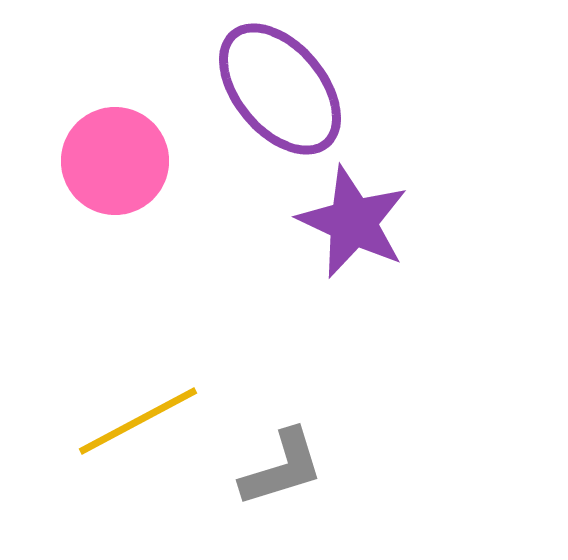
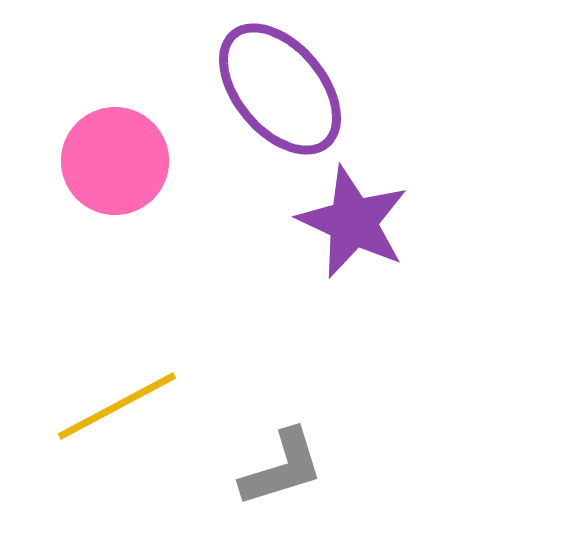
yellow line: moved 21 px left, 15 px up
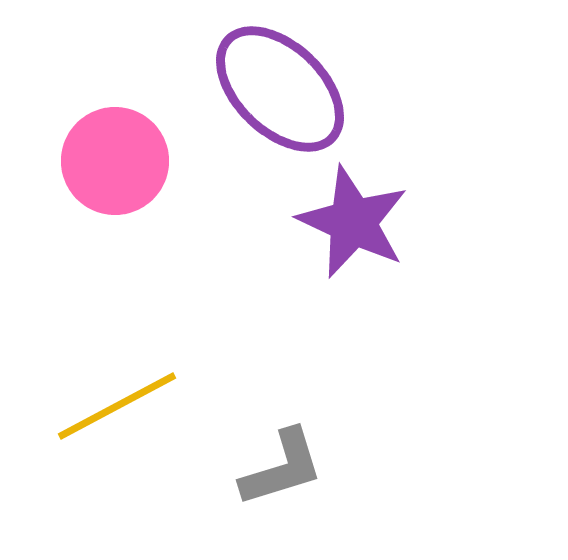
purple ellipse: rotated 6 degrees counterclockwise
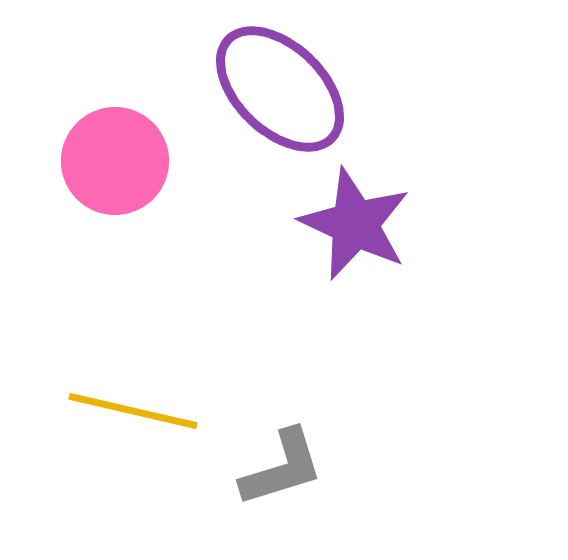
purple star: moved 2 px right, 2 px down
yellow line: moved 16 px right, 5 px down; rotated 41 degrees clockwise
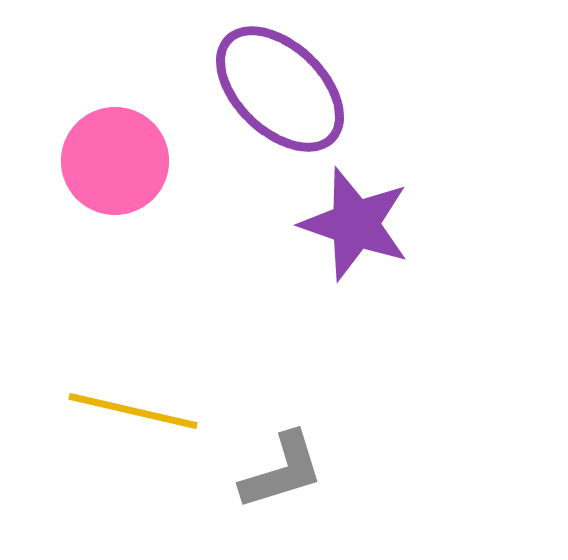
purple star: rotated 6 degrees counterclockwise
gray L-shape: moved 3 px down
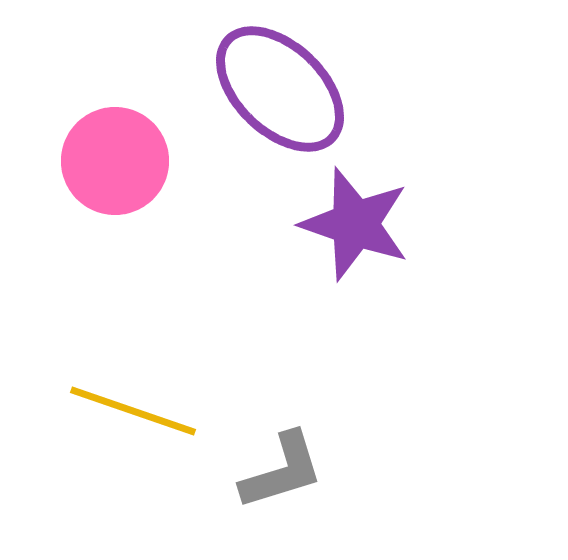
yellow line: rotated 6 degrees clockwise
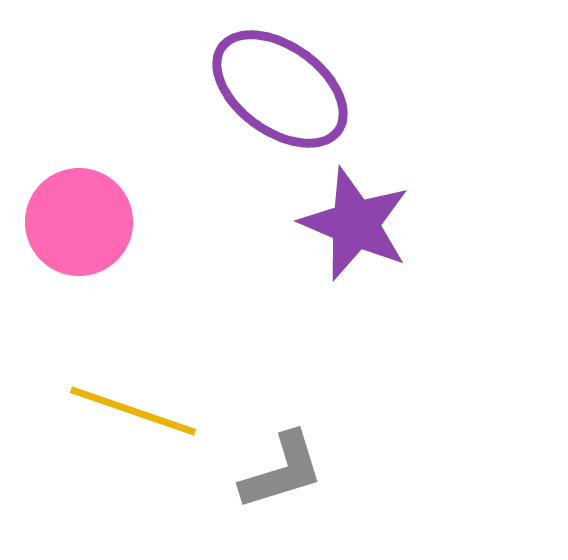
purple ellipse: rotated 8 degrees counterclockwise
pink circle: moved 36 px left, 61 px down
purple star: rotated 4 degrees clockwise
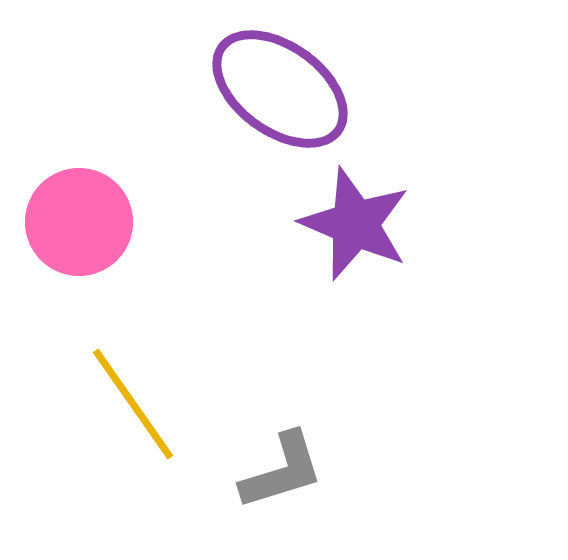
yellow line: moved 7 px up; rotated 36 degrees clockwise
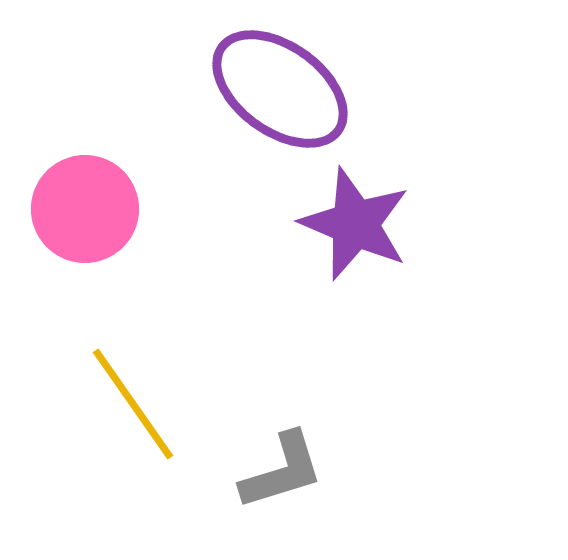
pink circle: moved 6 px right, 13 px up
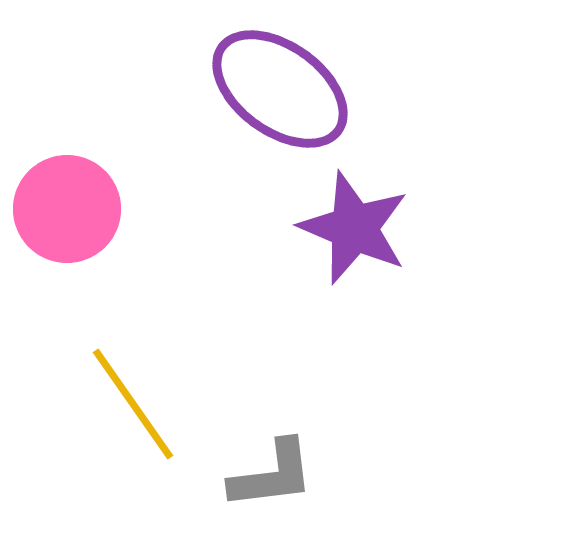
pink circle: moved 18 px left
purple star: moved 1 px left, 4 px down
gray L-shape: moved 10 px left, 4 px down; rotated 10 degrees clockwise
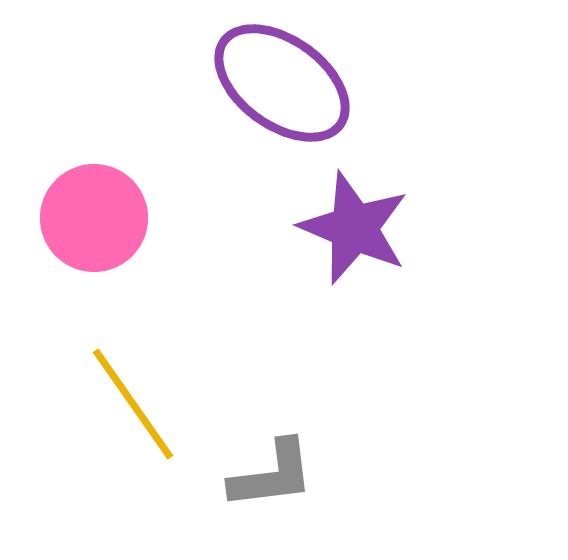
purple ellipse: moved 2 px right, 6 px up
pink circle: moved 27 px right, 9 px down
